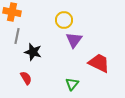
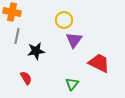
black star: moved 3 px right, 1 px up; rotated 24 degrees counterclockwise
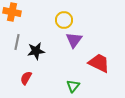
gray line: moved 6 px down
red semicircle: rotated 120 degrees counterclockwise
green triangle: moved 1 px right, 2 px down
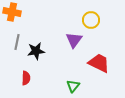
yellow circle: moved 27 px right
red semicircle: rotated 152 degrees clockwise
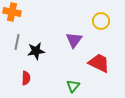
yellow circle: moved 10 px right, 1 px down
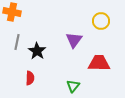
black star: moved 1 px right; rotated 30 degrees counterclockwise
red trapezoid: rotated 25 degrees counterclockwise
red semicircle: moved 4 px right
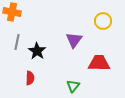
yellow circle: moved 2 px right
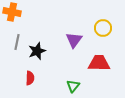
yellow circle: moved 7 px down
black star: rotated 18 degrees clockwise
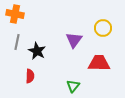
orange cross: moved 3 px right, 2 px down
black star: rotated 24 degrees counterclockwise
red semicircle: moved 2 px up
